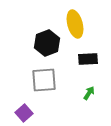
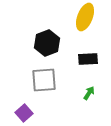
yellow ellipse: moved 10 px right, 7 px up; rotated 36 degrees clockwise
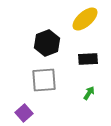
yellow ellipse: moved 2 px down; rotated 28 degrees clockwise
